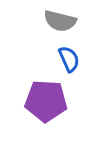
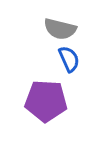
gray semicircle: moved 8 px down
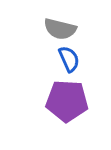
purple pentagon: moved 21 px right
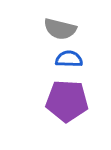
blue semicircle: rotated 64 degrees counterclockwise
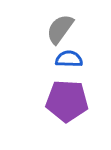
gray semicircle: rotated 112 degrees clockwise
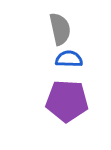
gray semicircle: rotated 132 degrees clockwise
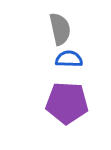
purple pentagon: moved 2 px down
